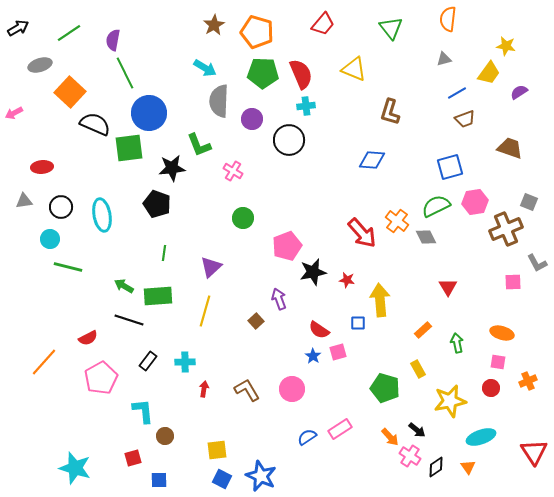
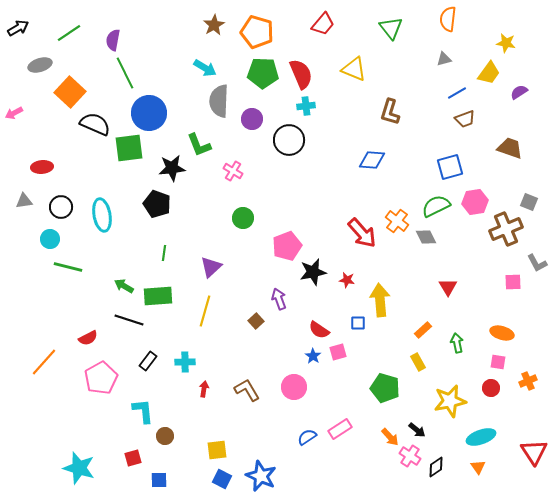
yellow star at (506, 46): moved 3 px up
yellow rectangle at (418, 369): moved 7 px up
pink circle at (292, 389): moved 2 px right, 2 px up
orange triangle at (468, 467): moved 10 px right
cyan star at (75, 468): moved 4 px right
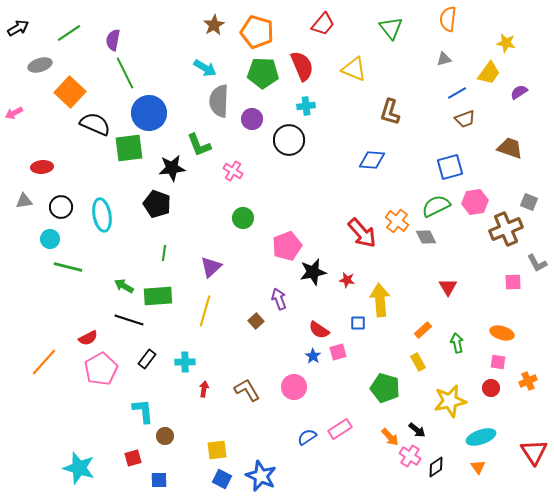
red semicircle at (301, 74): moved 1 px right, 8 px up
black rectangle at (148, 361): moved 1 px left, 2 px up
pink pentagon at (101, 378): moved 9 px up
